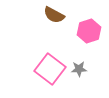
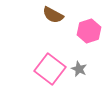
brown semicircle: moved 1 px left
gray star: rotated 28 degrees clockwise
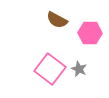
brown semicircle: moved 4 px right, 5 px down
pink hexagon: moved 1 px right, 2 px down; rotated 20 degrees clockwise
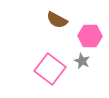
pink hexagon: moved 3 px down
gray star: moved 3 px right, 8 px up
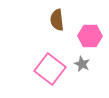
brown semicircle: rotated 55 degrees clockwise
gray star: moved 3 px down
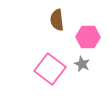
pink hexagon: moved 2 px left, 1 px down
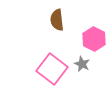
pink hexagon: moved 6 px right, 2 px down; rotated 25 degrees clockwise
pink square: moved 2 px right
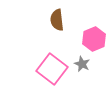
pink hexagon: rotated 10 degrees clockwise
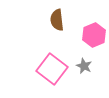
pink hexagon: moved 4 px up
gray star: moved 2 px right, 2 px down
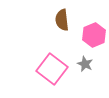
brown semicircle: moved 5 px right
gray star: moved 1 px right, 2 px up
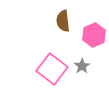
brown semicircle: moved 1 px right, 1 px down
gray star: moved 3 px left, 2 px down; rotated 14 degrees clockwise
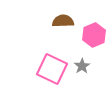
brown semicircle: rotated 95 degrees clockwise
pink square: rotated 12 degrees counterclockwise
